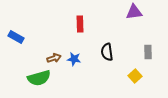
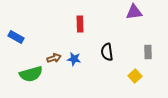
green semicircle: moved 8 px left, 4 px up
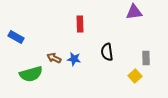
gray rectangle: moved 2 px left, 6 px down
brown arrow: rotated 136 degrees counterclockwise
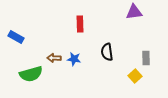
brown arrow: rotated 24 degrees counterclockwise
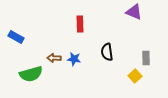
purple triangle: rotated 30 degrees clockwise
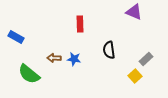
black semicircle: moved 2 px right, 2 px up
gray rectangle: moved 1 px down; rotated 48 degrees clockwise
green semicircle: moved 2 px left; rotated 55 degrees clockwise
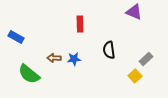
blue star: rotated 16 degrees counterclockwise
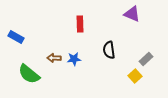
purple triangle: moved 2 px left, 2 px down
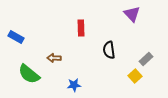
purple triangle: rotated 24 degrees clockwise
red rectangle: moved 1 px right, 4 px down
blue star: moved 26 px down
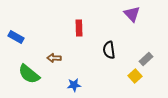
red rectangle: moved 2 px left
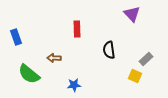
red rectangle: moved 2 px left, 1 px down
blue rectangle: rotated 42 degrees clockwise
yellow square: rotated 24 degrees counterclockwise
